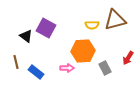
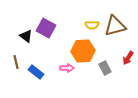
brown triangle: moved 6 px down
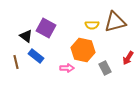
brown triangle: moved 4 px up
orange hexagon: moved 1 px up; rotated 15 degrees clockwise
blue rectangle: moved 16 px up
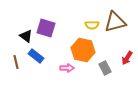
purple square: rotated 12 degrees counterclockwise
red arrow: moved 1 px left
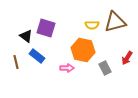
blue rectangle: moved 1 px right
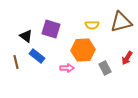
brown triangle: moved 6 px right
purple square: moved 5 px right, 1 px down
orange hexagon: rotated 15 degrees counterclockwise
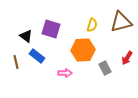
yellow semicircle: rotated 72 degrees counterclockwise
pink arrow: moved 2 px left, 5 px down
